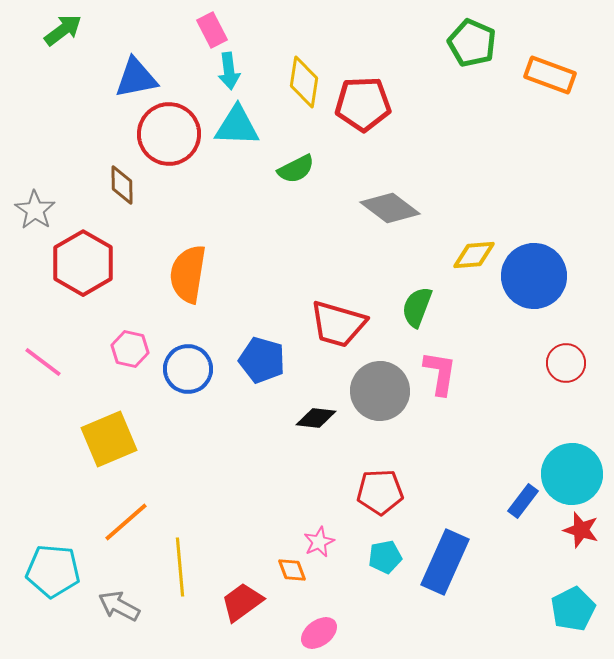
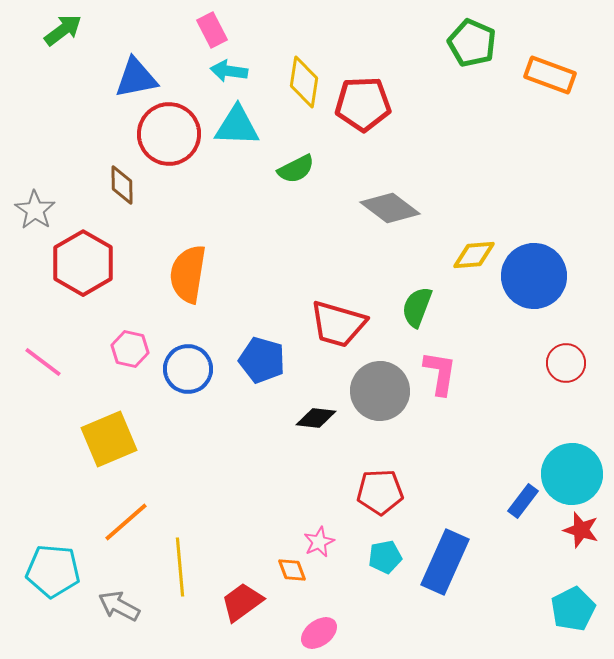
cyan arrow at (229, 71): rotated 105 degrees clockwise
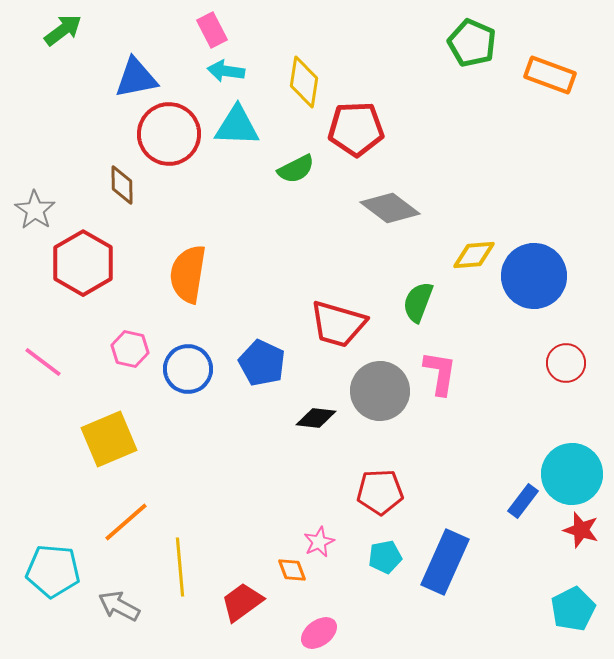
cyan arrow at (229, 71): moved 3 px left
red pentagon at (363, 104): moved 7 px left, 25 px down
green semicircle at (417, 307): moved 1 px right, 5 px up
blue pentagon at (262, 360): moved 3 px down; rotated 9 degrees clockwise
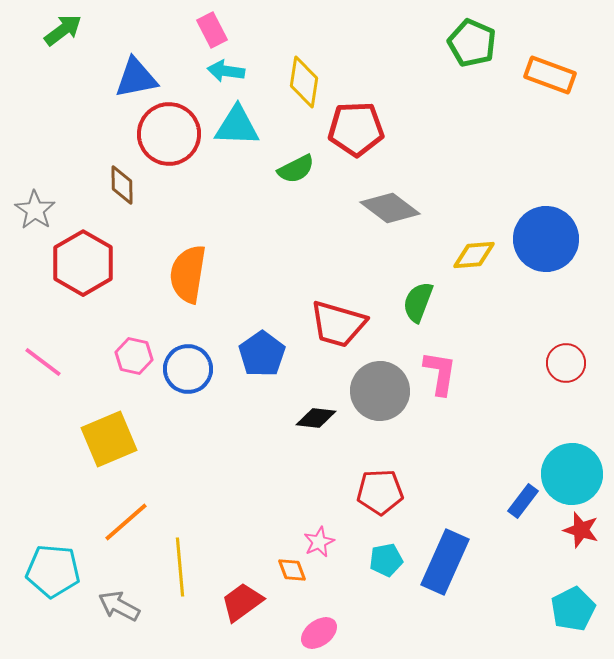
blue circle at (534, 276): moved 12 px right, 37 px up
pink hexagon at (130, 349): moved 4 px right, 7 px down
blue pentagon at (262, 363): moved 9 px up; rotated 12 degrees clockwise
cyan pentagon at (385, 557): moved 1 px right, 3 px down
